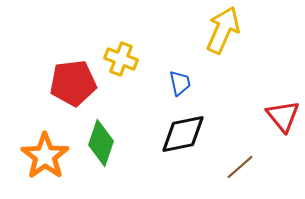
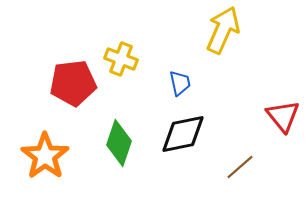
green diamond: moved 18 px right
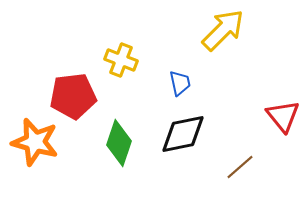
yellow arrow: rotated 21 degrees clockwise
yellow cross: moved 1 px down
red pentagon: moved 13 px down
orange star: moved 10 px left, 14 px up; rotated 21 degrees counterclockwise
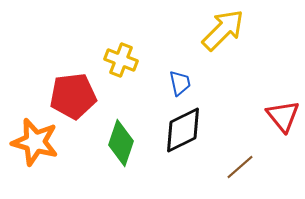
black diamond: moved 4 px up; rotated 15 degrees counterclockwise
green diamond: moved 2 px right
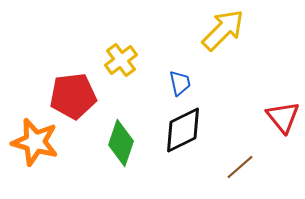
yellow cross: rotated 32 degrees clockwise
red triangle: moved 1 px down
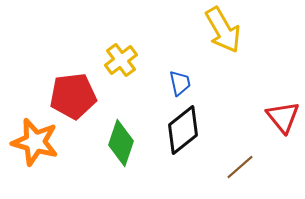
yellow arrow: rotated 105 degrees clockwise
black diamond: rotated 12 degrees counterclockwise
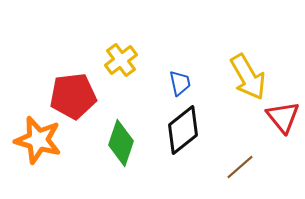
yellow arrow: moved 25 px right, 47 px down
orange star: moved 3 px right, 2 px up
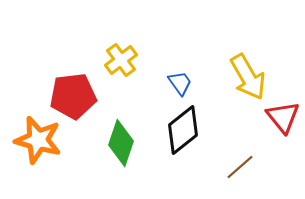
blue trapezoid: rotated 24 degrees counterclockwise
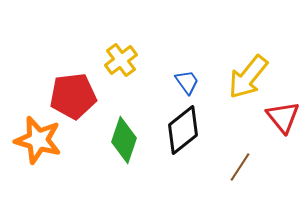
yellow arrow: rotated 69 degrees clockwise
blue trapezoid: moved 7 px right, 1 px up
green diamond: moved 3 px right, 3 px up
brown line: rotated 16 degrees counterclockwise
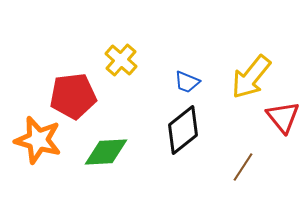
yellow cross: rotated 12 degrees counterclockwise
yellow arrow: moved 3 px right
blue trapezoid: rotated 148 degrees clockwise
green diamond: moved 18 px left, 12 px down; rotated 69 degrees clockwise
brown line: moved 3 px right
